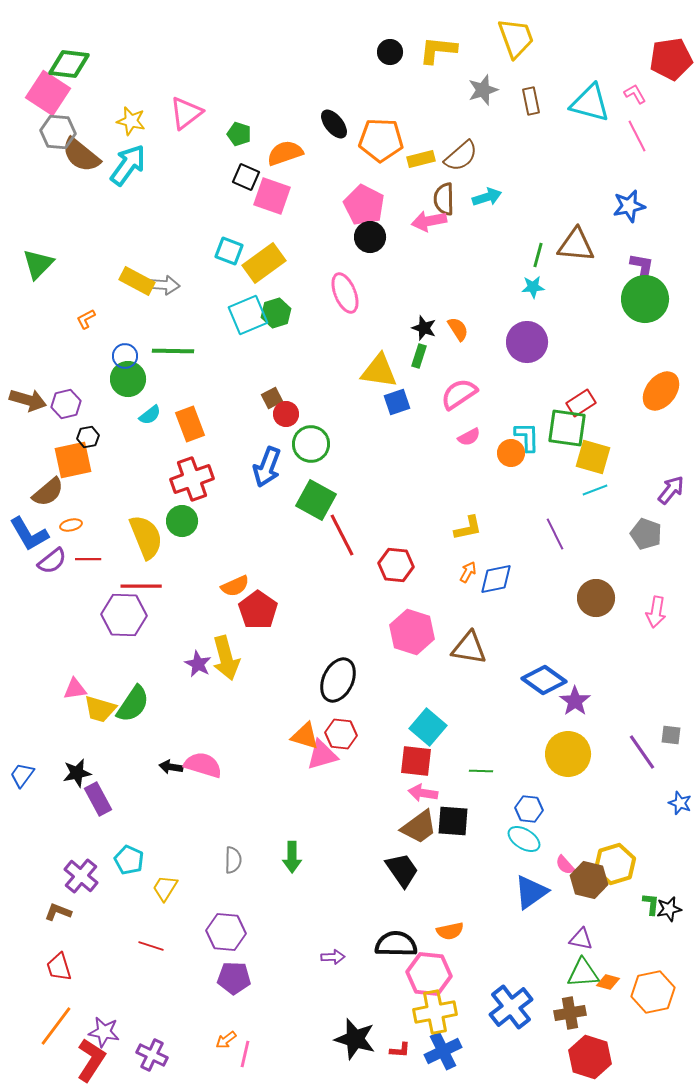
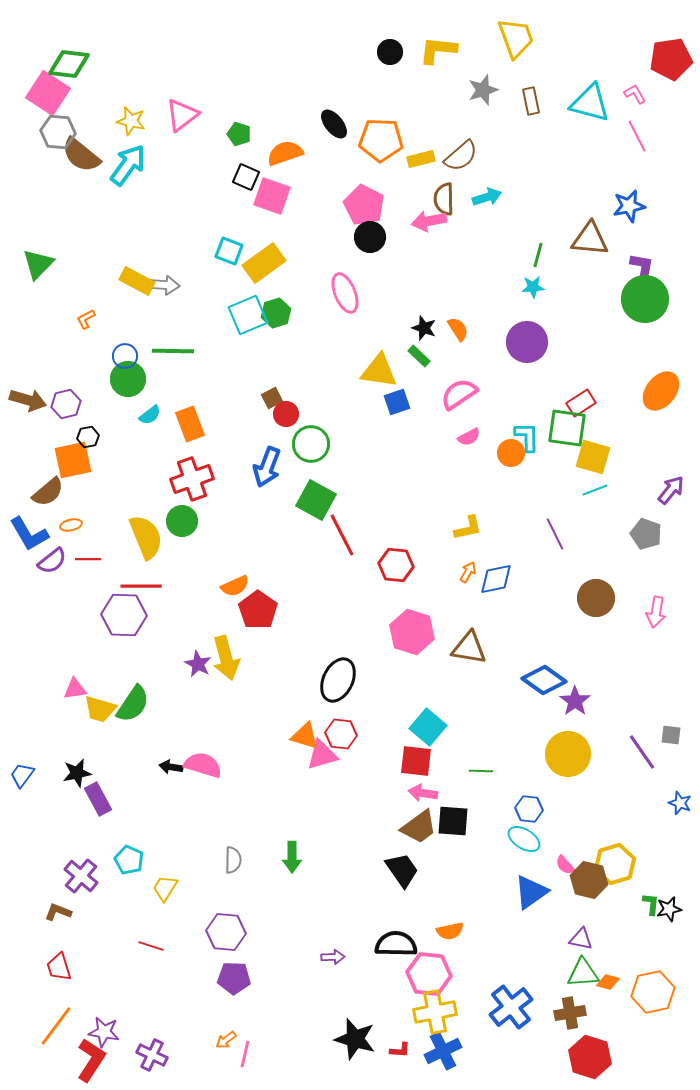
pink triangle at (186, 113): moved 4 px left, 2 px down
brown triangle at (576, 245): moved 14 px right, 6 px up
green rectangle at (419, 356): rotated 65 degrees counterclockwise
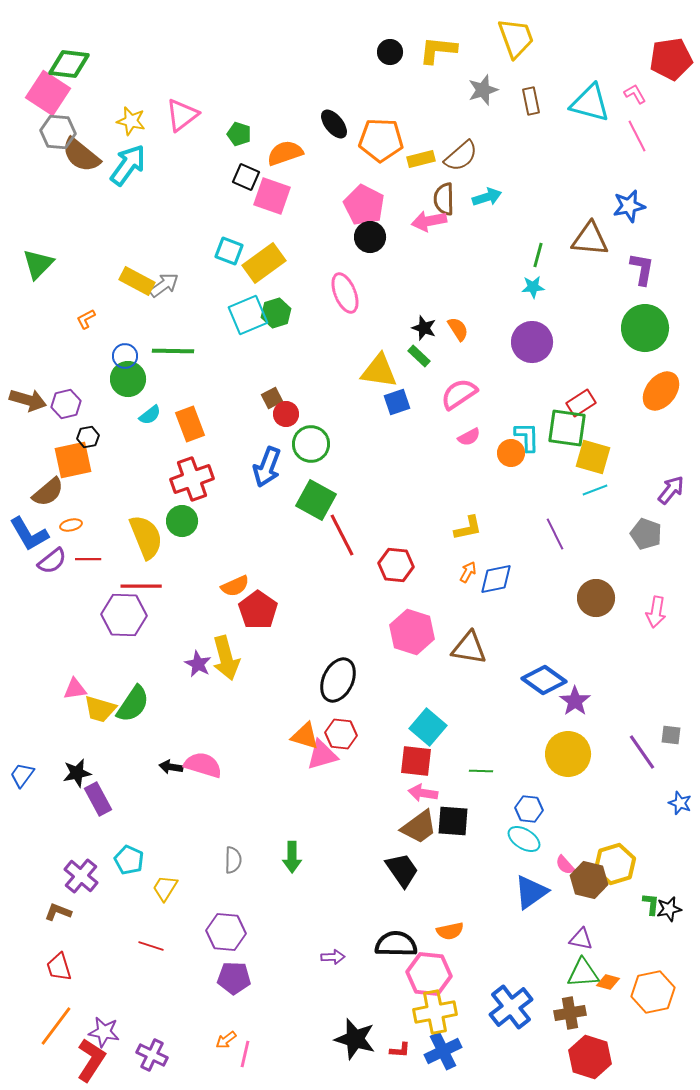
gray arrow at (164, 285): rotated 40 degrees counterclockwise
green circle at (645, 299): moved 29 px down
purple circle at (527, 342): moved 5 px right
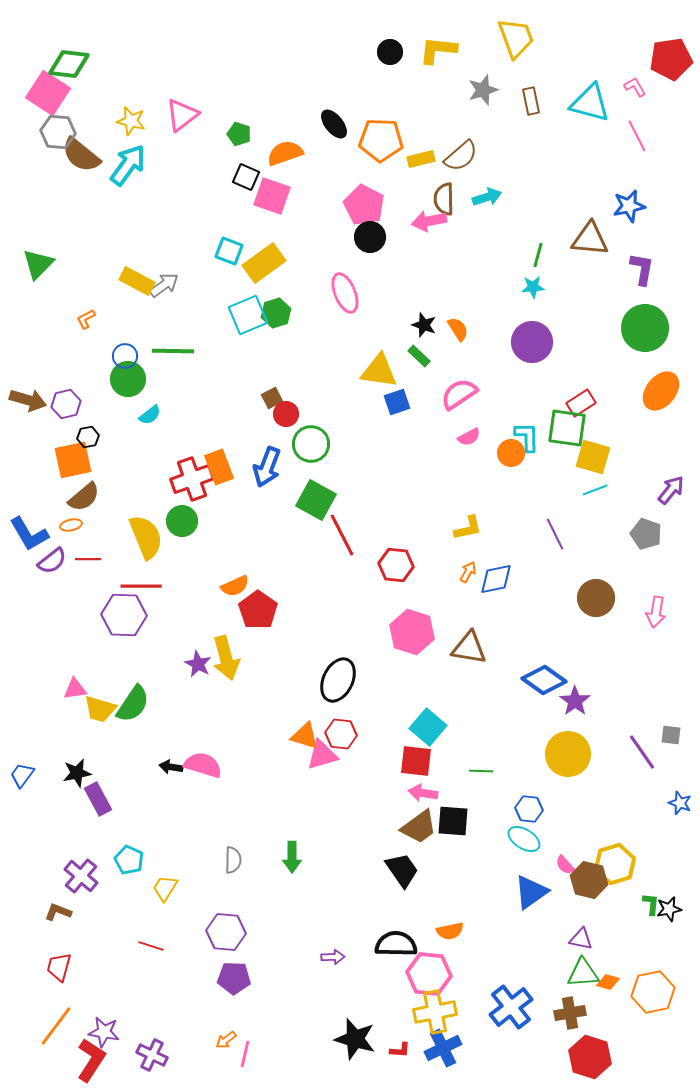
pink L-shape at (635, 94): moved 7 px up
black star at (424, 328): moved 3 px up
orange rectangle at (190, 424): moved 29 px right, 43 px down
brown semicircle at (48, 492): moved 36 px right, 5 px down
red trapezoid at (59, 967): rotated 32 degrees clockwise
blue cross at (443, 1051): moved 3 px up
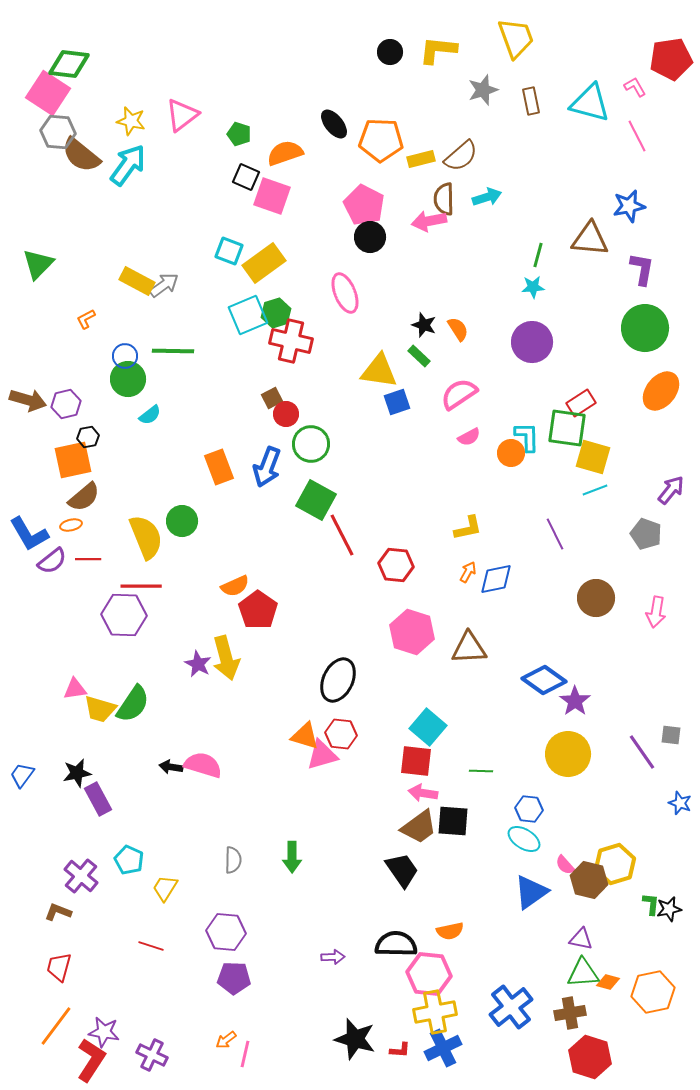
red cross at (192, 479): moved 99 px right, 138 px up; rotated 33 degrees clockwise
brown triangle at (469, 648): rotated 12 degrees counterclockwise
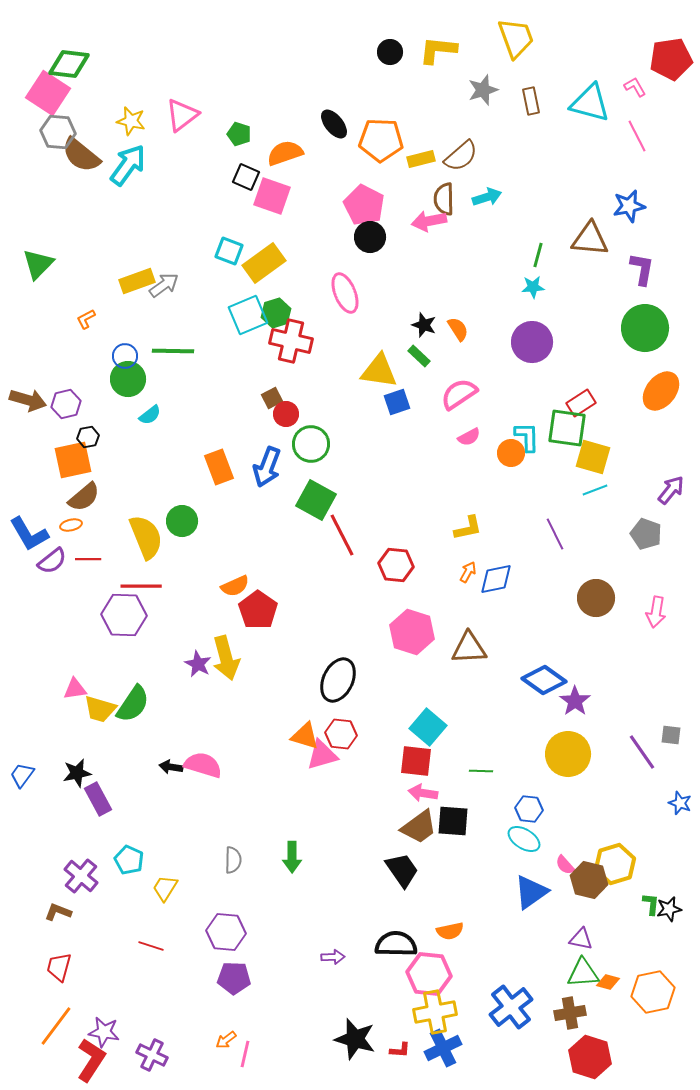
yellow rectangle at (137, 281): rotated 48 degrees counterclockwise
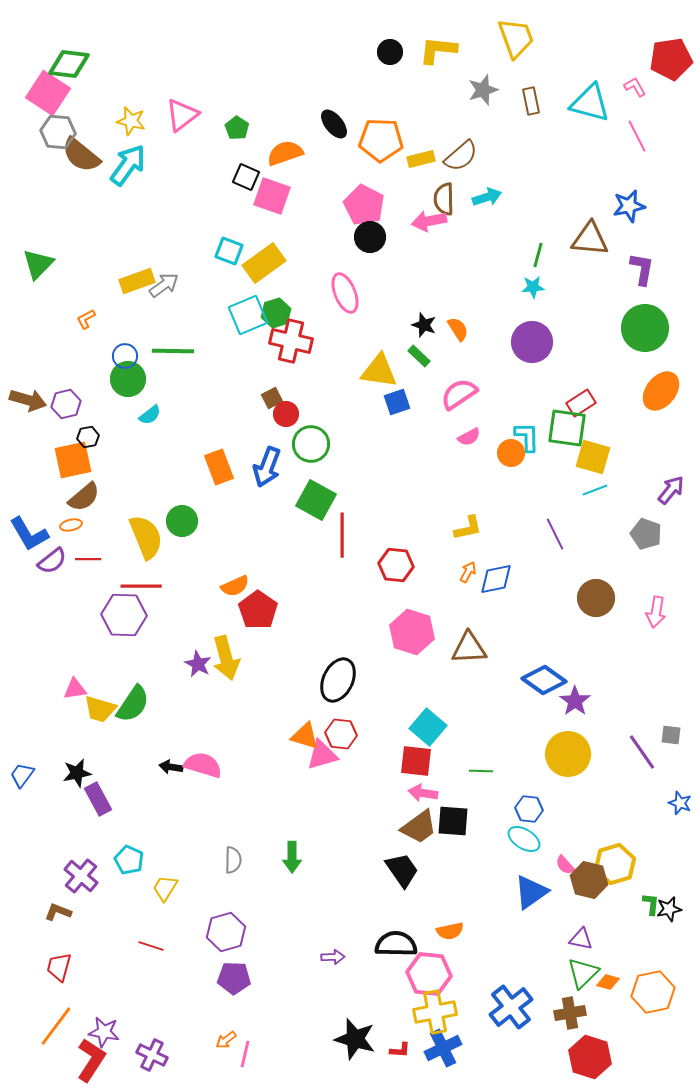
green pentagon at (239, 134): moved 2 px left, 6 px up; rotated 15 degrees clockwise
red line at (342, 535): rotated 27 degrees clockwise
purple hexagon at (226, 932): rotated 21 degrees counterclockwise
green triangle at (583, 973): rotated 40 degrees counterclockwise
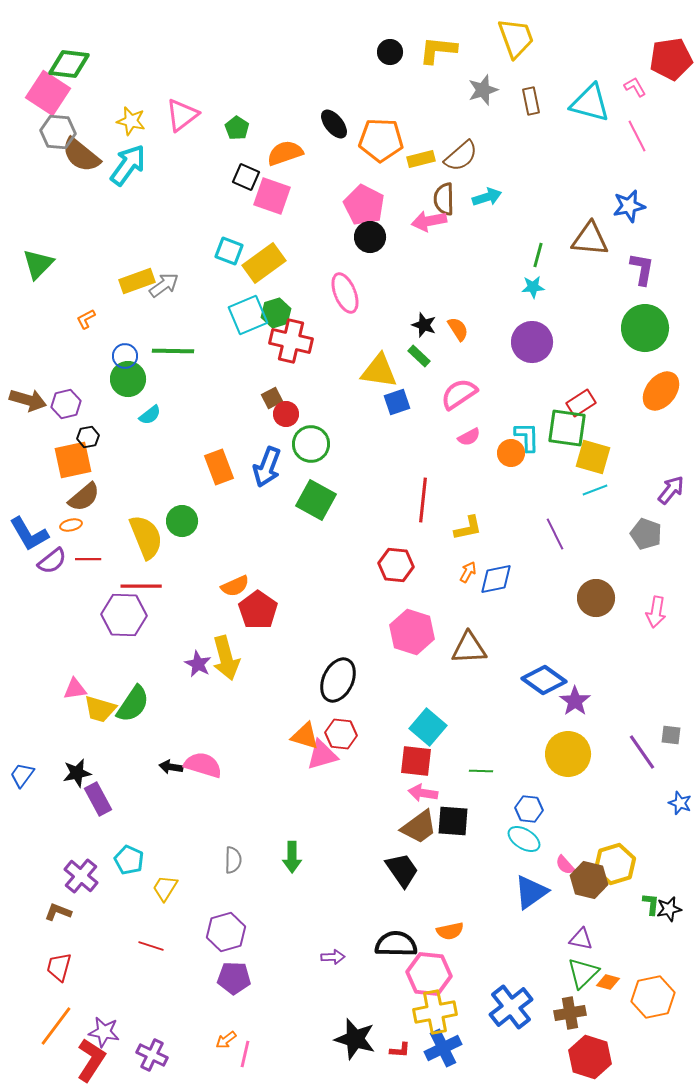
red line at (342, 535): moved 81 px right, 35 px up; rotated 6 degrees clockwise
orange hexagon at (653, 992): moved 5 px down
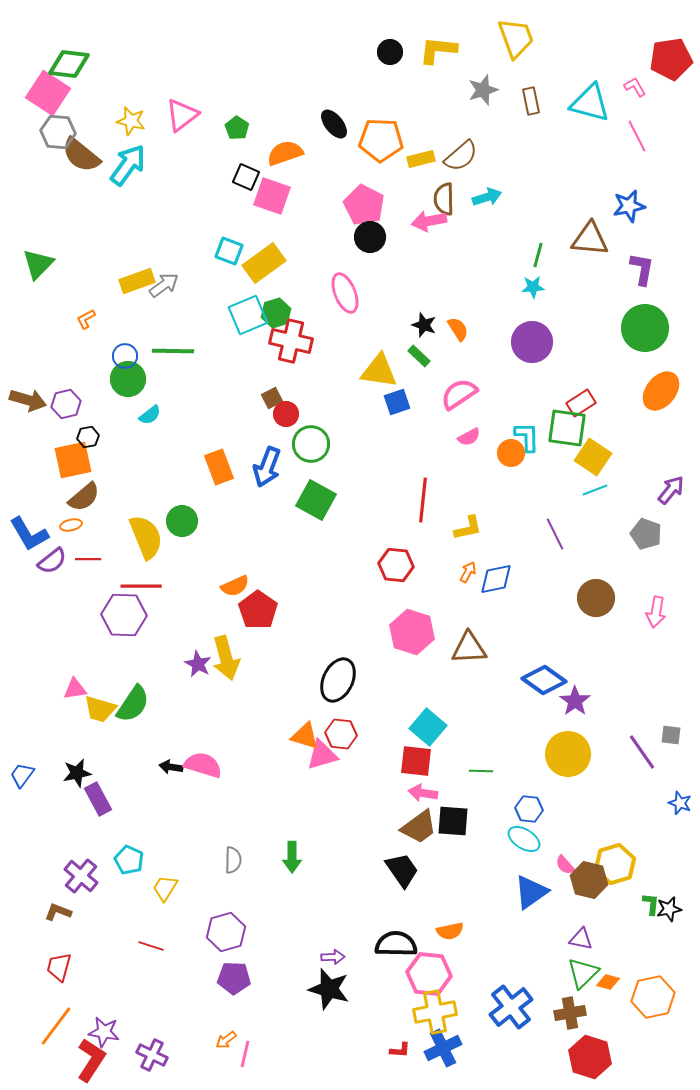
yellow square at (593, 457): rotated 18 degrees clockwise
black star at (355, 1039): moved 26 px left, 50 px up
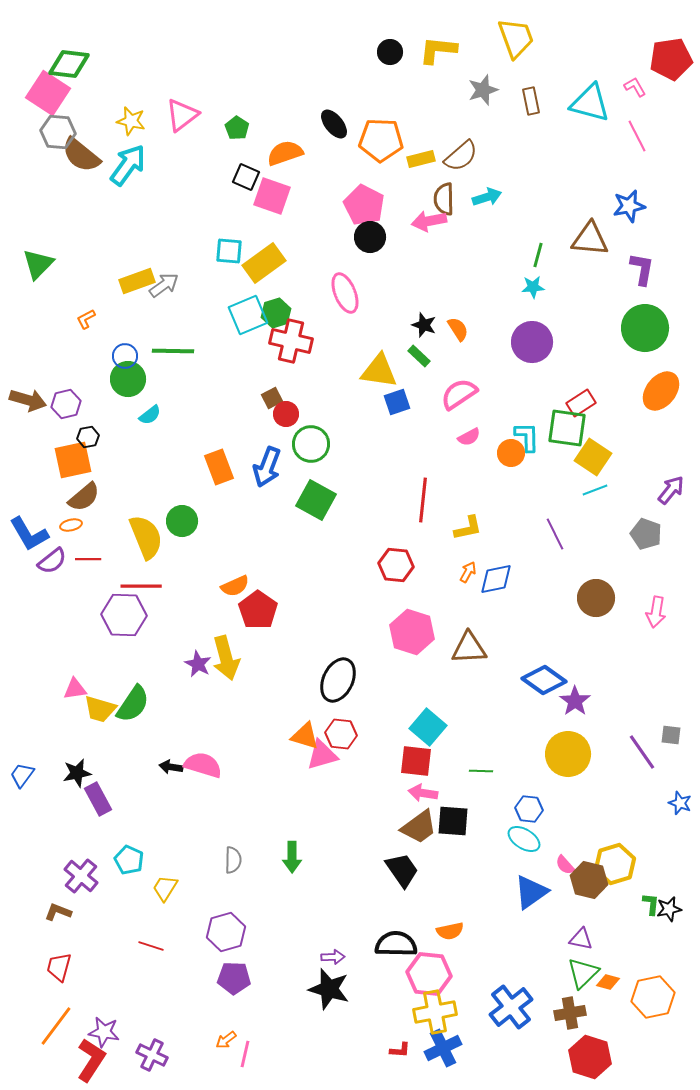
cyan square at (229, 251): rotated 16 degrees counterclockwise
